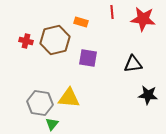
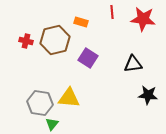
purple square: rotated 24 degrees clockwise
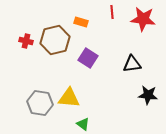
black triangle: moved 1 px left
green triangle: moved 31 px right; rotated 32 degrees counterclockwise
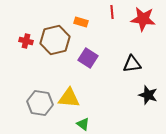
black star: rotated 12 degrees clockwise
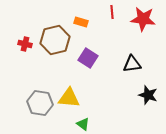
red cross: moved 1 px left, 3 px down
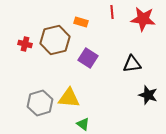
gray hexagon: rotated 25 degrees counterclockwise
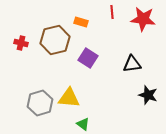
red cross: moved 4 px left, 1 px up
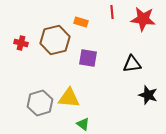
purple square: rotated 24 degrees counterclockwise
